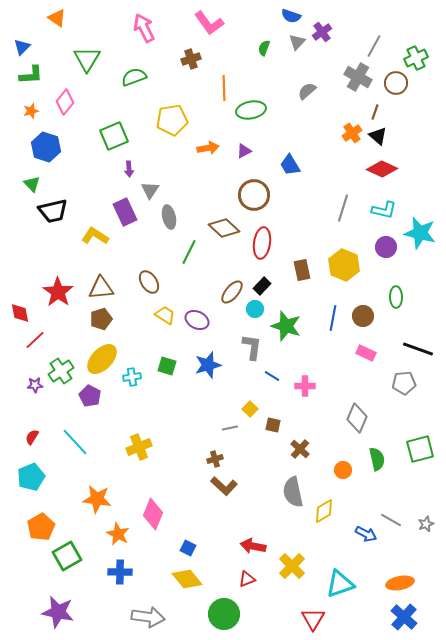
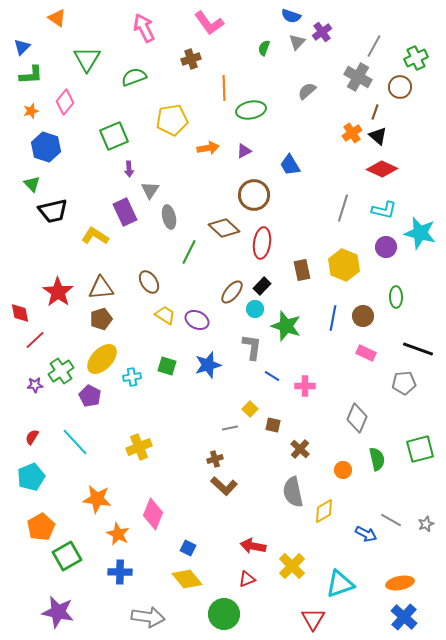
brown circle at (396, 83): moved 4 px right, 4 px down
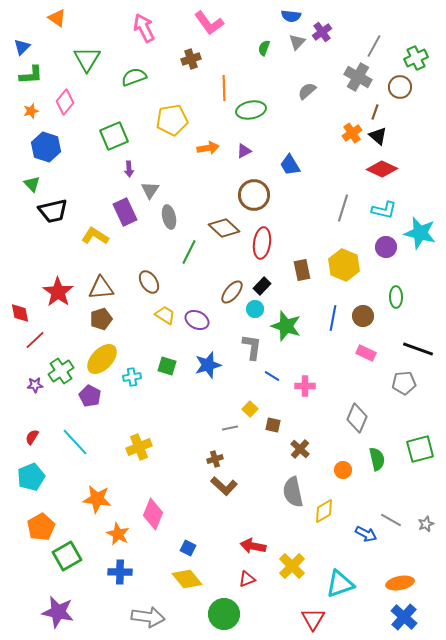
blue semicircle at (291, 16): rotated 12 degrees counterclockwise
